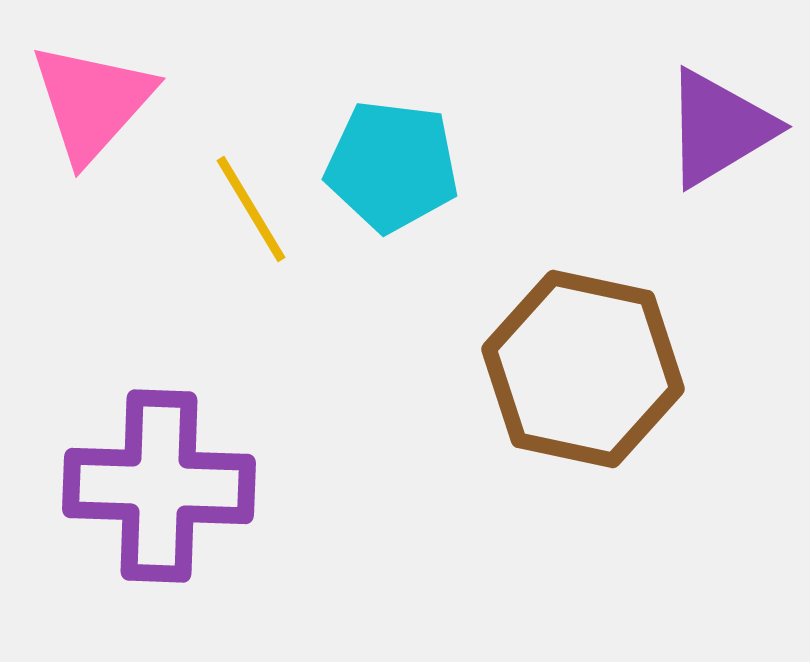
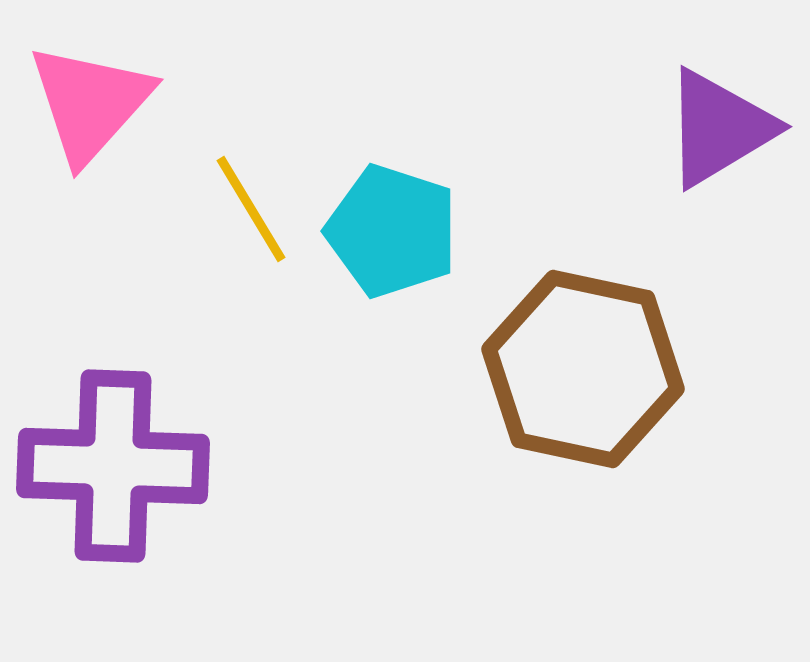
pink triangle: moved 2 px left, 1 px down
cyan pentagon: moved 65 px down; rotated 11 degrees clockwise
purple cross: moved 46 px left, 20 px up
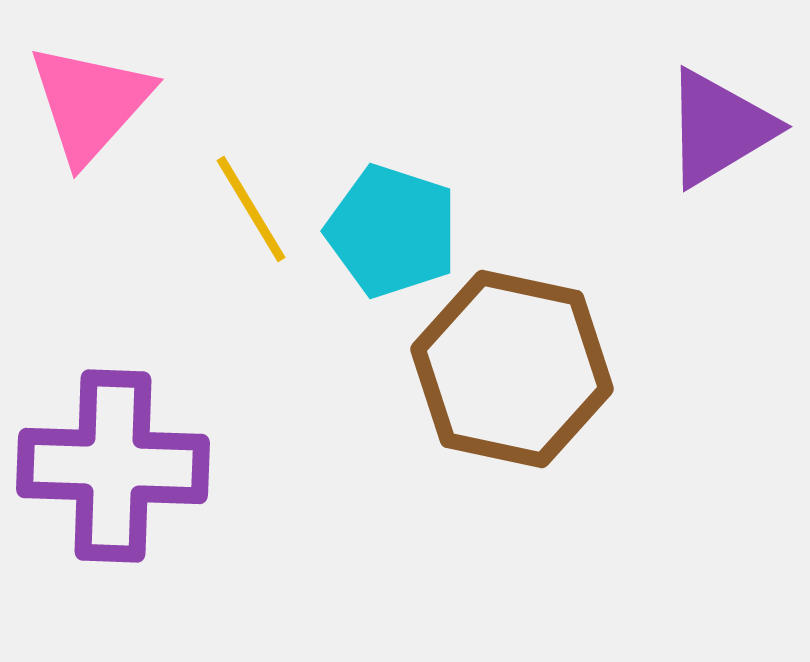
brown hexagon: moved 71 px left
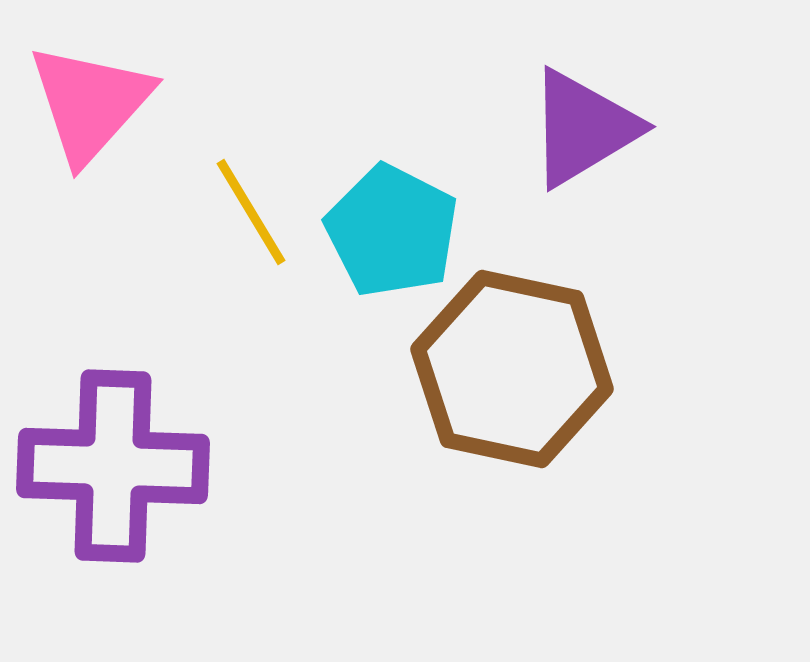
purple triangle: moved 136 px left
yellow line: moved 3 px down
cyan pentagon: rotated 9 degrees clockwise
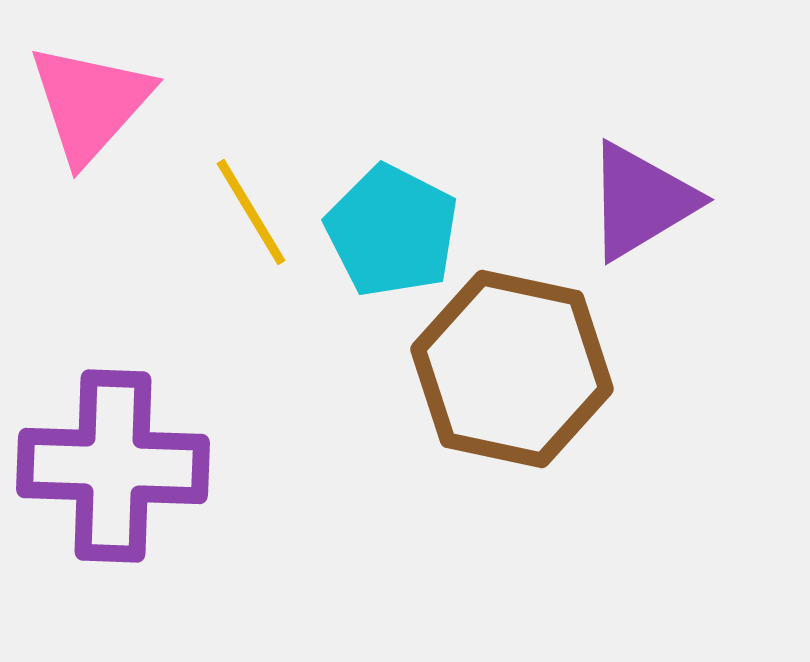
purple triangle: moved 58 px right, 73 px down
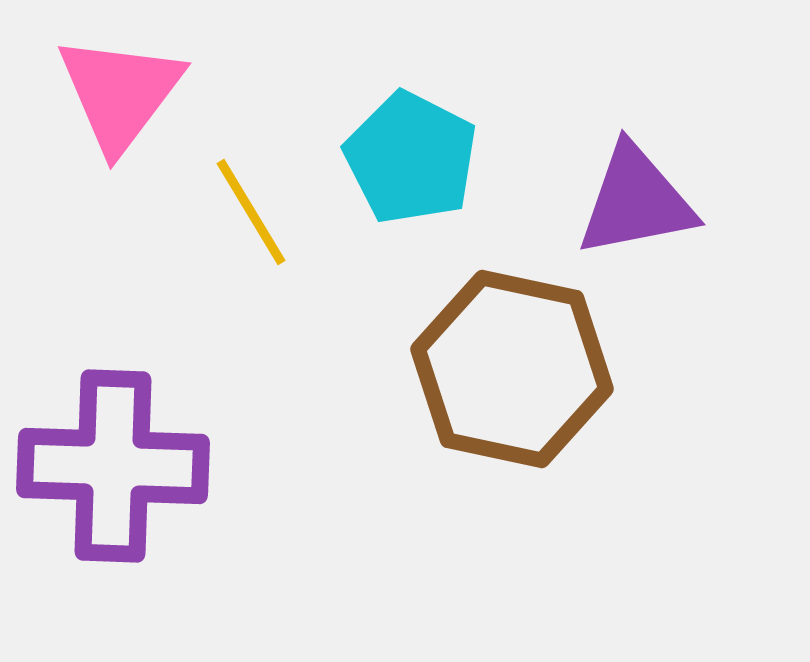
pink triangle: moved 30 px right, 10 px up; rotated 5 degrees counterclockwise
purple triangle: moved 5 px left; rotated 20 degrees clockwise
cyan pentagon: moved 19 px right, 73 px up
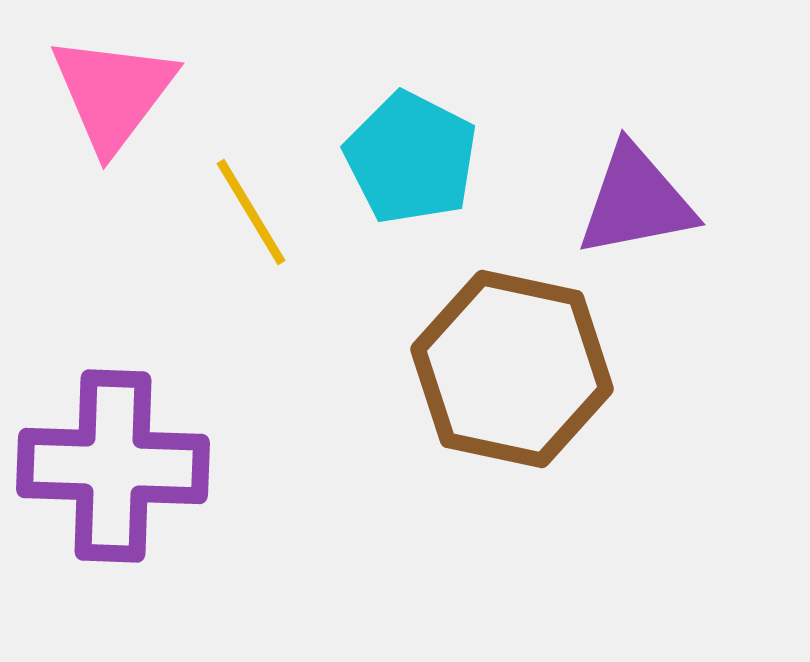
pink triangle: moved 7 px left
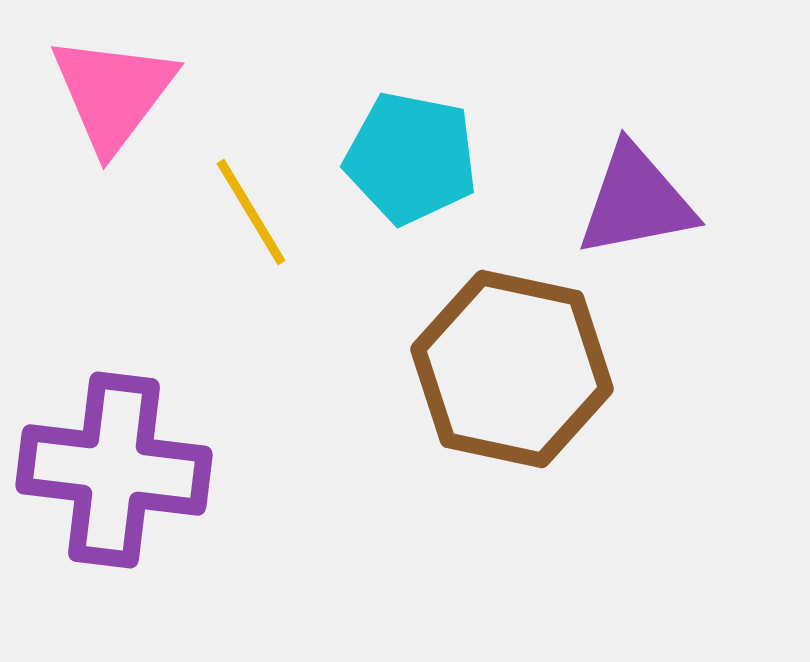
cyan pentagon: rotated 16 degrees counterclockwise
purple cross: moved 1 px right, 4 px down; rotated 5 degrees clockwise
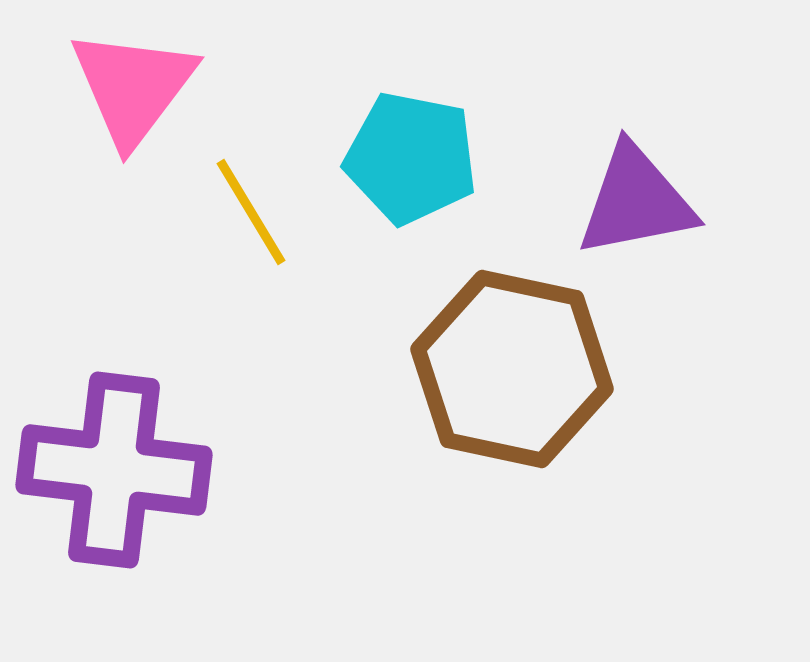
pink triangle: moved 20 px right, 6 px up
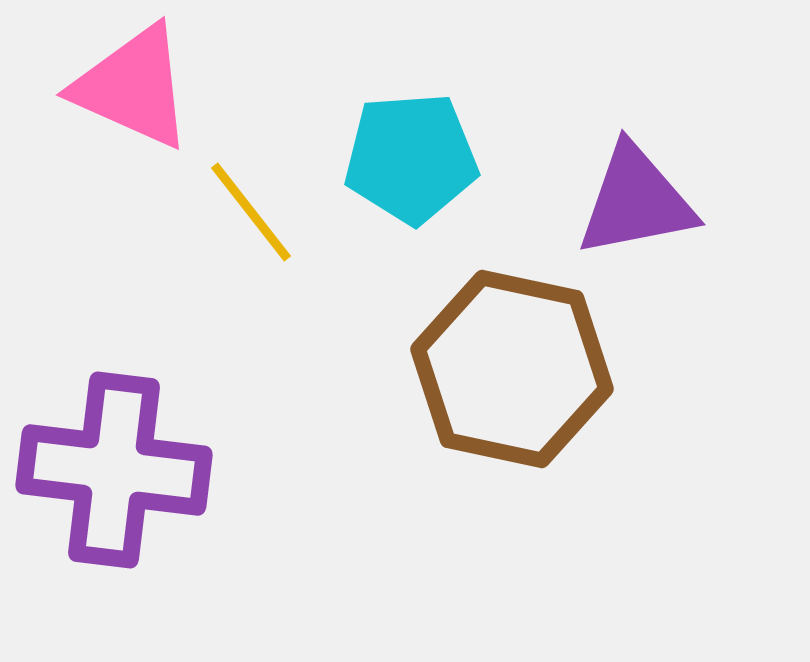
pink triangle: rotated 43 degrees counterclockwise
cyan pentagon: rotated 15 degrees counterclockwise
yellow line: rotated 7 degrees counterclockwise
